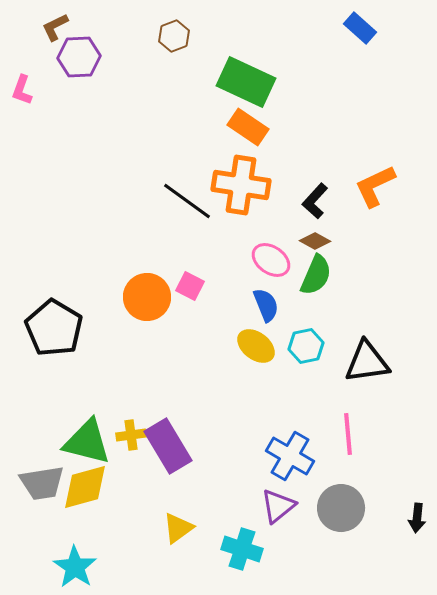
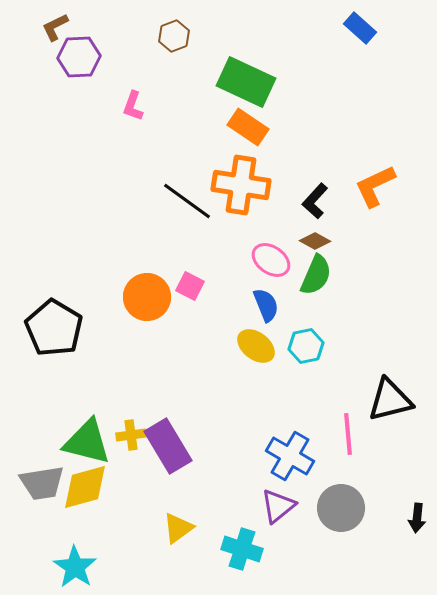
pink L-shape: moved 111 px right, 16 px down
black triangle: moved 23 px right, 38 px down; rotated 6 degrees counterclockwise
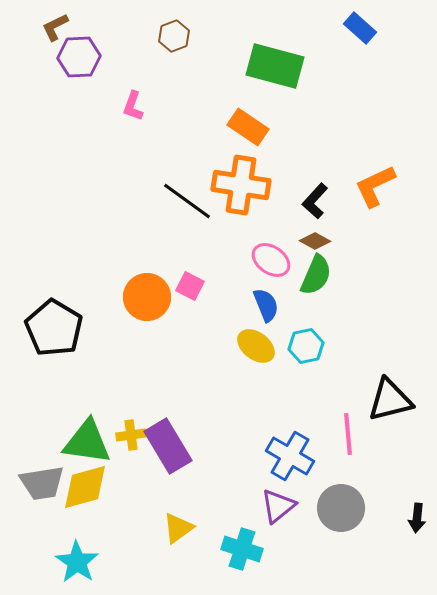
green rectangle: moved 29 px right, 16 px up; rotated 10 degrees counterclockwise
green triangle: rotated 6 degrees counterclockwise
cyan star: moved 2 px right, 5 px up
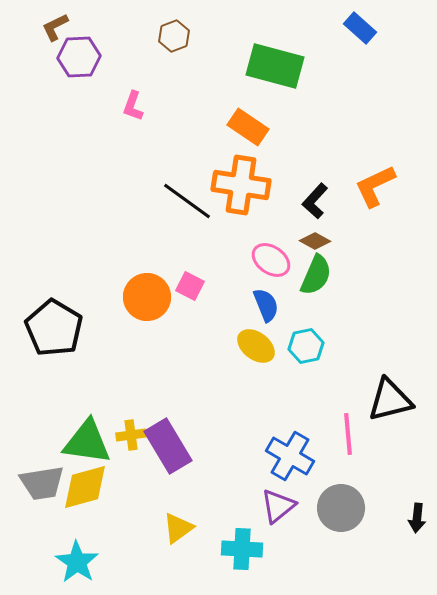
cyan cross: rotated 15 degrees counterclockwise
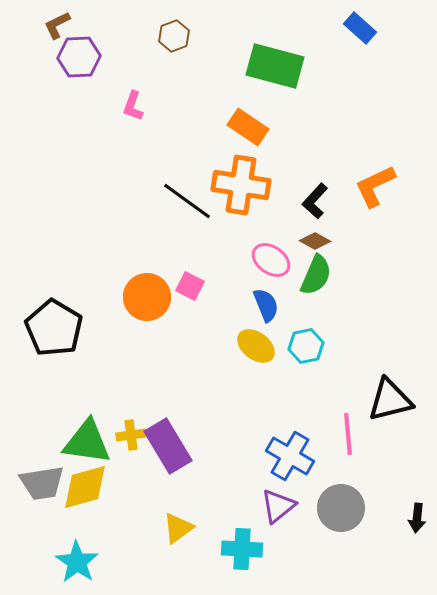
brown L-shape: moved 2 px right, 2 px up
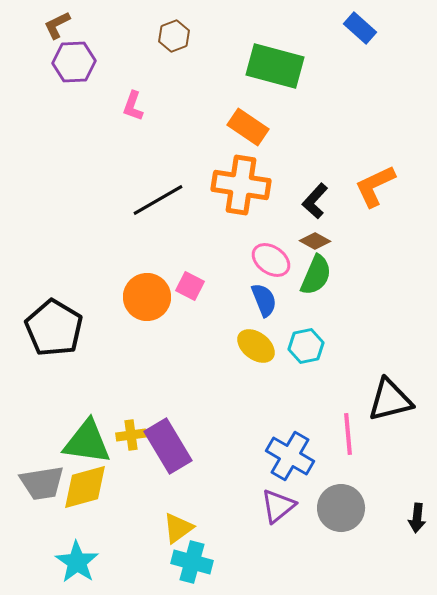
purple hexagon: moved 5 px left, 5 px down
black line: moved 29 px left, 1 px up; rotated 66 degrees counterclockwise
blue semicircle: moved 2 px left, 5 px up
cyan cross: moved 50 px left, 13 px down; rotated 12 degrees clockwise
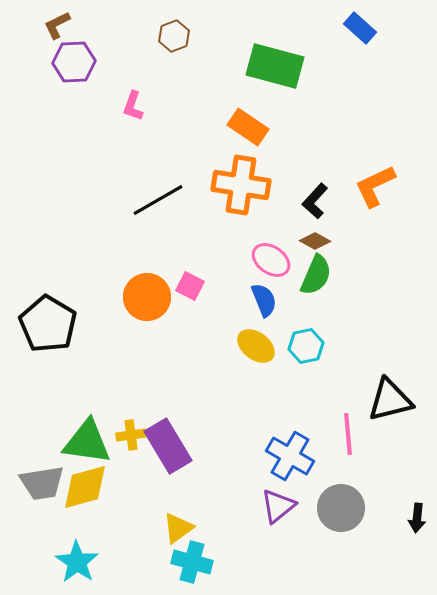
black pentagon: moved 6 px left, 4 px up
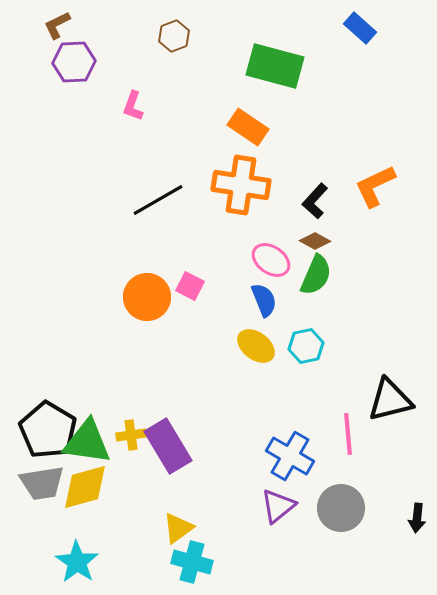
black pentagon: moved 106 px down
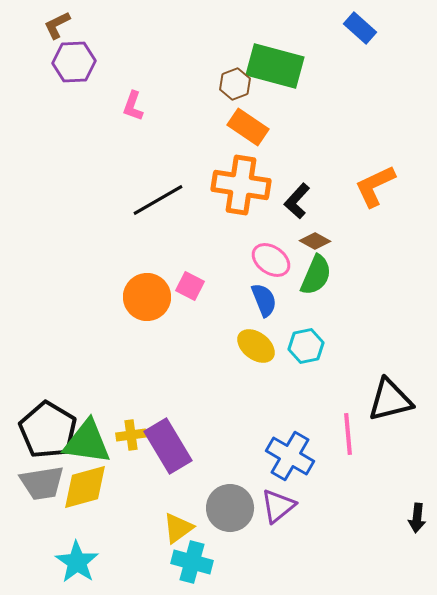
brown hexagon: moved 61 px right, 48 px down
black L-shape: moved 18 px left
gray circle: moved 111 px left
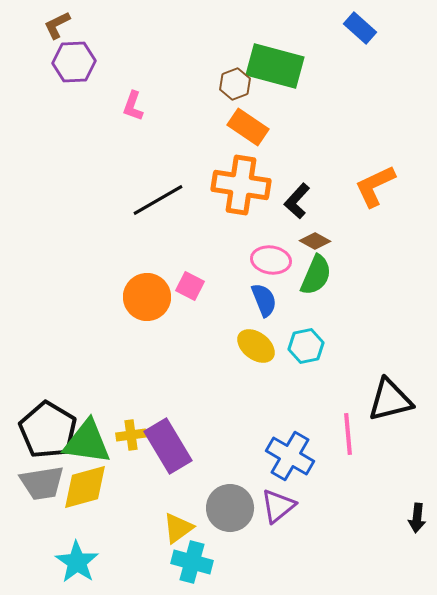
pink ellipse: rotated 27 degrees counterclockwise
